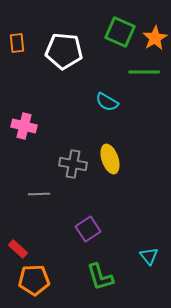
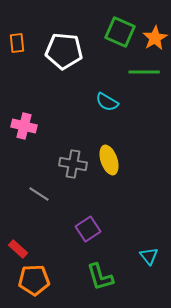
yellow ellipse: moved 1 px left, 1 px down
gray line: rotated 35 degrees clockwise
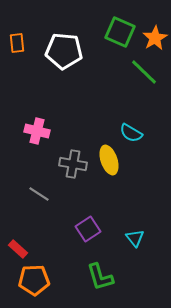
green line: rotated 44 degrees clockwise
cyan semicircle: moved 24 px right, 31 px down
pink cross: moved 13 px right, 5 px down
cyan triangle: moved 14 px left, 18 px up
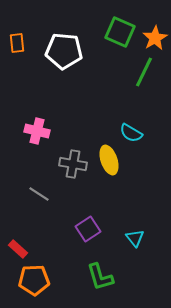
green line: rotated 72 degrees clockwise
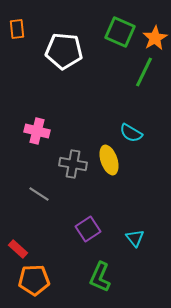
orange rectangle: moved 14 px up
green L-shape: rotated 40 degrees clockwise
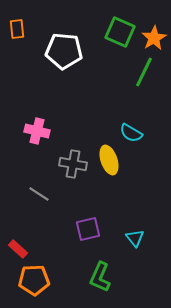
orange star: moved 1 px left
purple square: rotated 20 degrees clockwise
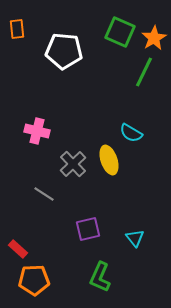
gray cross: rotated 36 degrees clockwise
gray line: moved 5 px right
